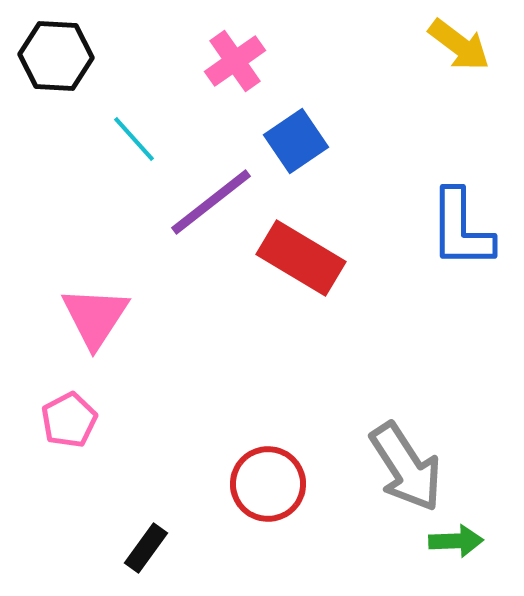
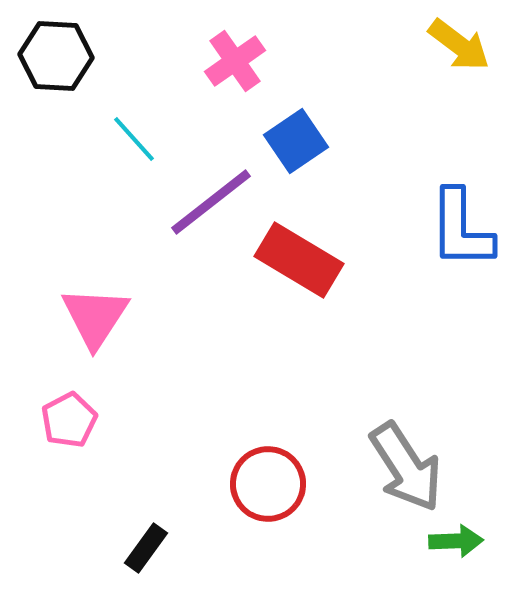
red rectangle: moved 2 px left, 2 px down
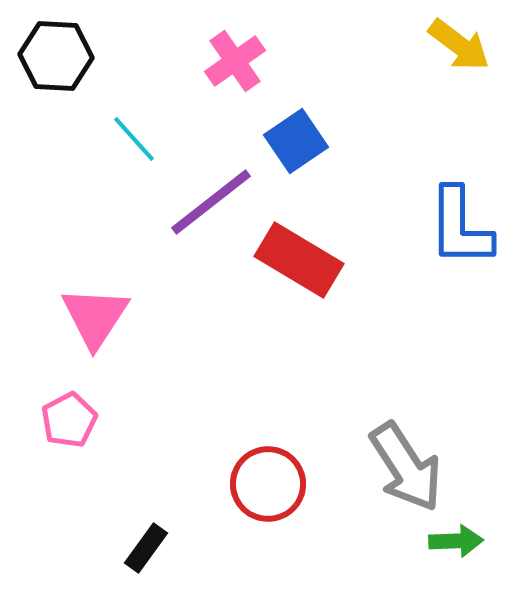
blue L-shape: moved 1 px left, 2 px up
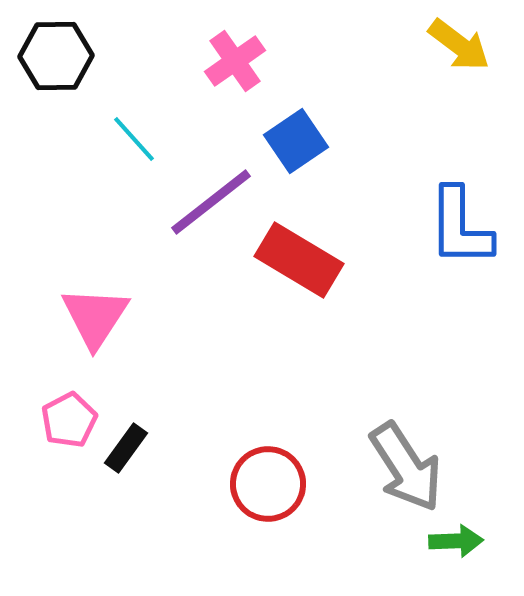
black hexagon: rotated 4 degrees counterclockwise
black rectangle: moved 20 px left, 100 px up
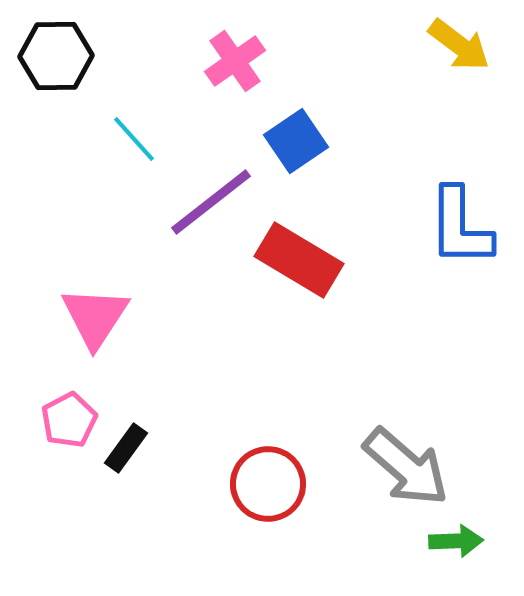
gray arrow: rotated 16 degrees counterclockwise
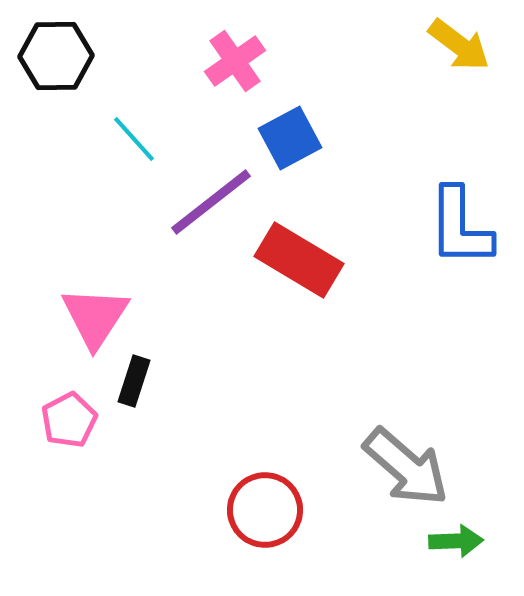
blue square: moved 6 px left, 3 px up; rotated 6 degrees clockwise
black rectangle: moved 8 px right, 67 px up; rotated 18 degrees counterclockwise
red circle: moved 3 px left, 26 px down
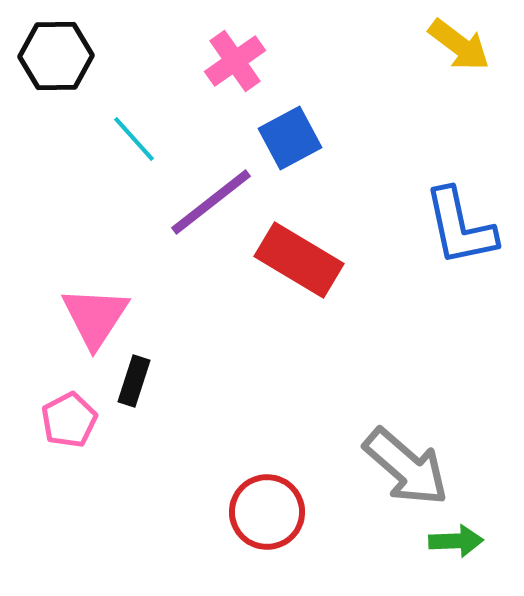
blue L-shape: rotated 12 degrees counterclockwise
red circle: moved 2 px right, 2 px down
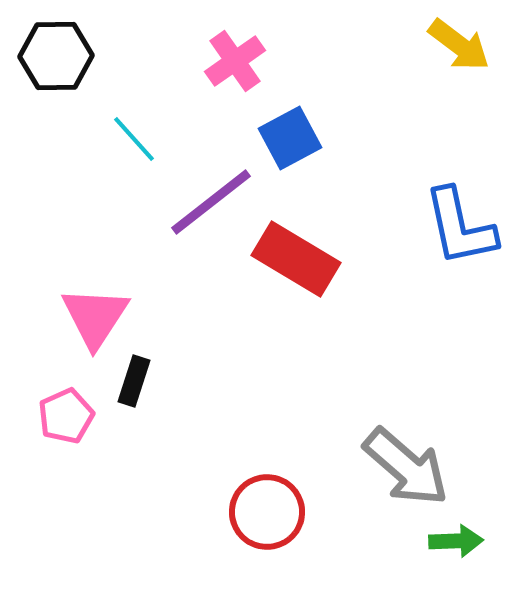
red rectangle: moved 3 px left, 1 px up
pink pentagon: moved 3 px left, 4 px up; rotated 4 degrees clockwise
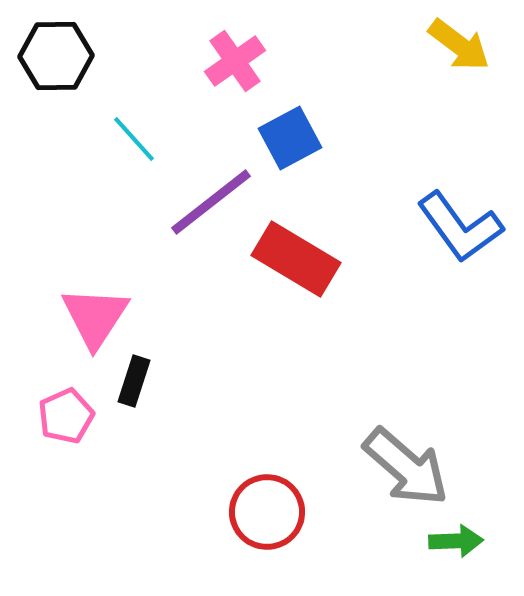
blue L-shape: rotated 24 degrees counterclockwise
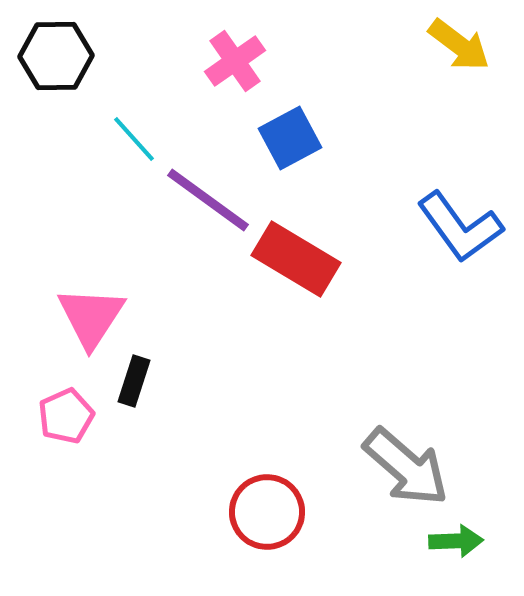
purple line: moved 3 px left, 2 px up; rotated 74 degrees clockwise
pink triangle: moved 4 px left
